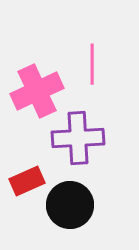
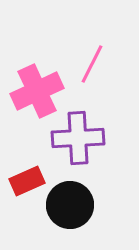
pink line: rotated 27 degrees clockwise
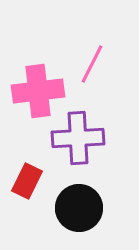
pink cross: moved 1 px right; rotated 18 degrees clockwise
red rectangle: rotated 40 degrees counterclockwise
black circle: moved 9 px right, 3 px down
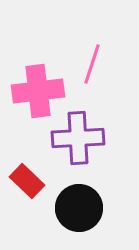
pink line: rotated 9 degrees counterclockwise
red rectangle: rotated 72 degrees counterclockwise
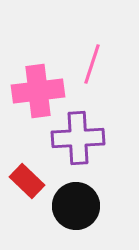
black circle: moved 3 px left, 2 px up
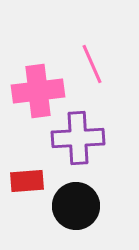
pink line: rotated 42 degrees counterclockwise
red rectangle: rotated 48 degrees counterclockwise
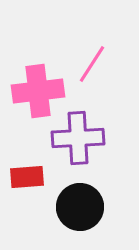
pink line: rotated 57 degrees clockwise
red rectangle: moved 4 px up
black circle: moved 4 px right, 1 px down
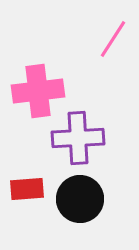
pink line: moved 21 px right, 25 px up
red rectangle: moved 12 px down
black circle: moved 8 px up
